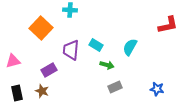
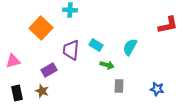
gray rectangle: moved 4 px right, 1 px up; rotated 64 degrees counterclockwise
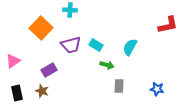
purple trapezoid: moved 5 px up; rotated 110 degrees counterclockwise
pink triangle: rotated 21 degrees counterclockwise
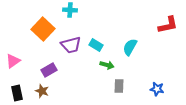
orange square: moved 2 px right, 1 px down
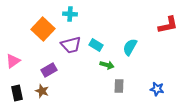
cyan cross: moved 4 px down
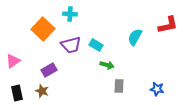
cyan semicircle: moved 5 px right, 10 px up
